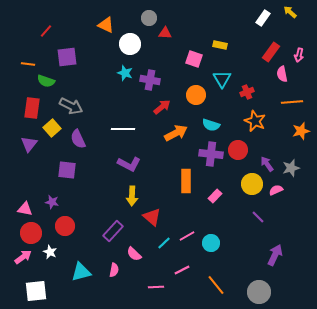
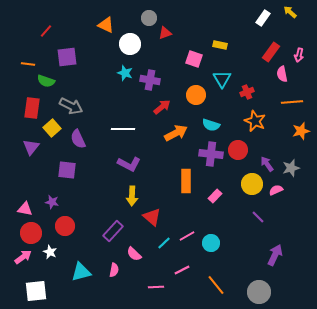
red triangle at (165, 33): rotated 24 degrees counterclockwise
purple triangle at (29, 144): moved 2 px right, 3 px down
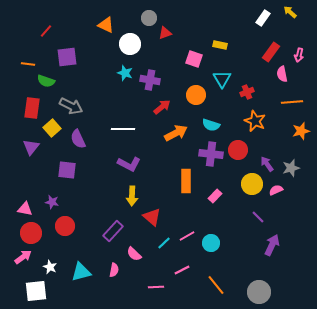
white star at (50, 252): moved 15 px down
purple arrow at (275, 255): moved 3 px left, 10 px up
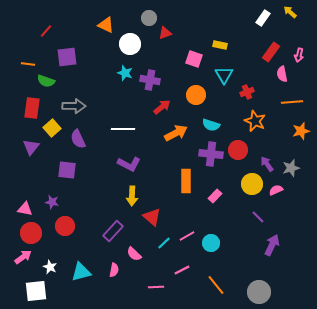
cyan triangle at (222, 79): moved 2 px right, 4 px up
gray arrow at (71, 106): moved 3 px right; rotated 25 degrees counterclockwise
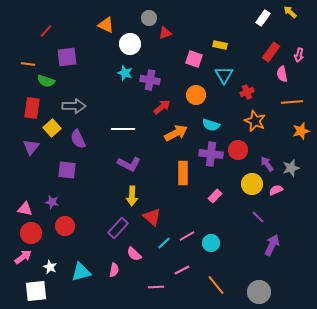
orange rectangle at (186, 181): moved 3 px left, 8 px up
purple rectangle at (113, 231): moved 5 px right, 3 px up
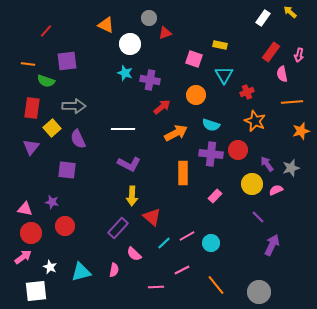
purple square at (67, 57): moved 4 px down
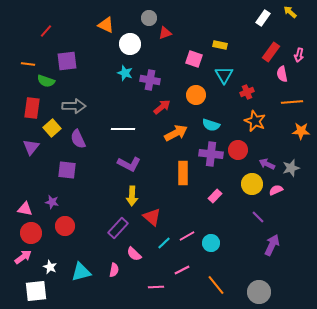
orange star at (301, 131): rotated 18 degrees clockwise
purple arrow at (267, 164): rotated 28 degrees counterclockwise
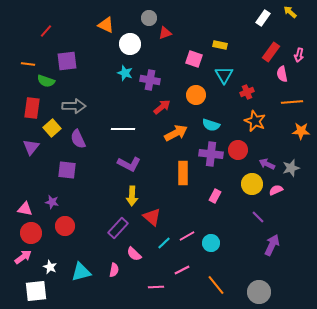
pink rectangle at (215, 196): rotated 16 degrees counterclockwise
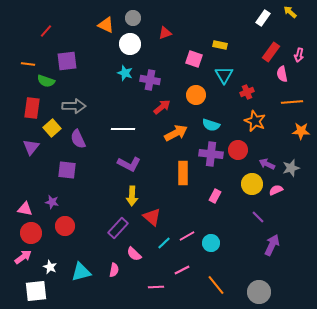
gray circle at (149, 18): moved 16 px left
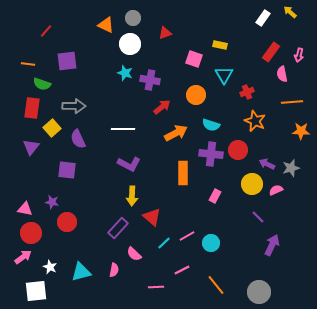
green semicircle at (46, 81): moved 4 px left, 3 px down
red circle at (65, 226): moved 2 px right, 4 px up
